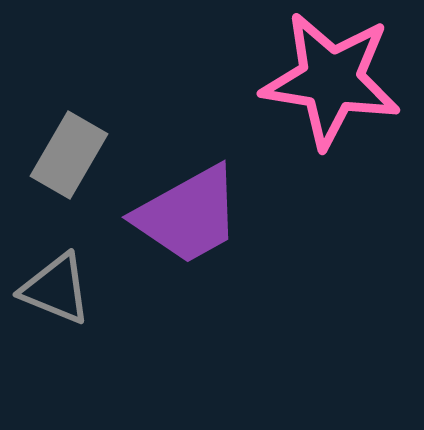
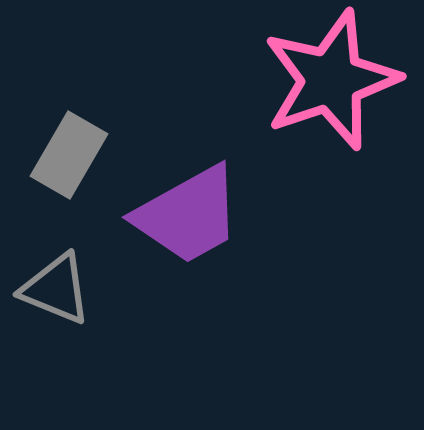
pink star: rotated 28 degrees counterclockwise
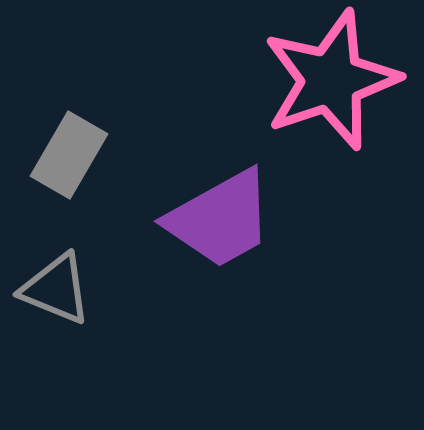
purple trapezoid: moved 32 px right, 4 px down
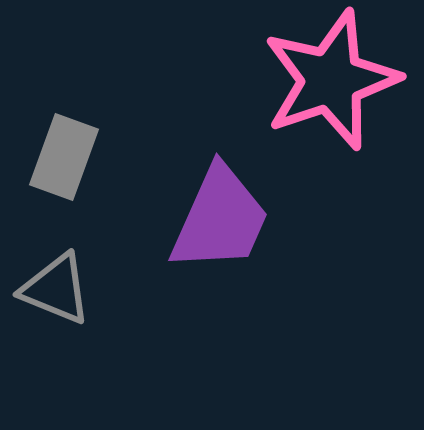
gray rectangle: moved 5 px left, 2 px down; rotated 10 degrees counterclockwise
purple trapezoid: rotated 37 degrees counterclockwise
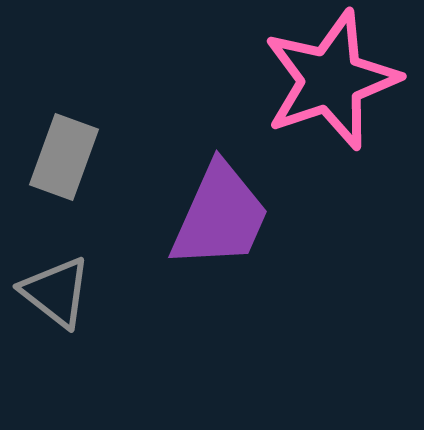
purple trapezoid: moved 3 px up
gray triangle: moved 3 px down; rotated 16 degrees clockwise
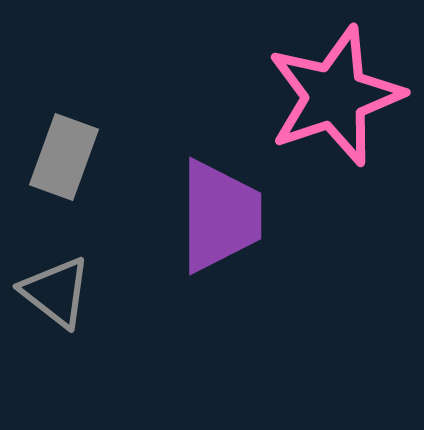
pink star: moved 4 px right, 16 px down
purple trapezoid: rotated 24 degrees counterclockwise
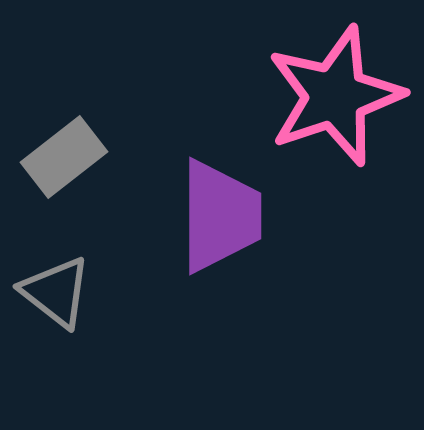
gray rectangle: rotated 32 degrees clockwise
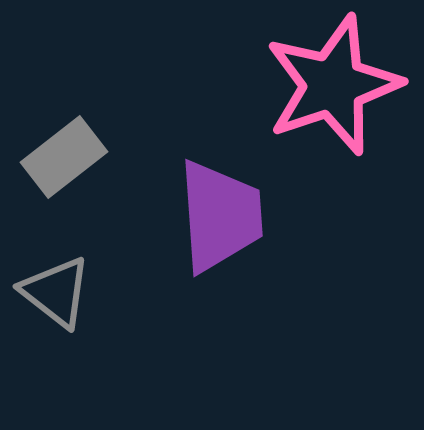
pink star: moved 2 px left, 11 px up
purple trapezoid: rotated 4 degrees counterclockwise
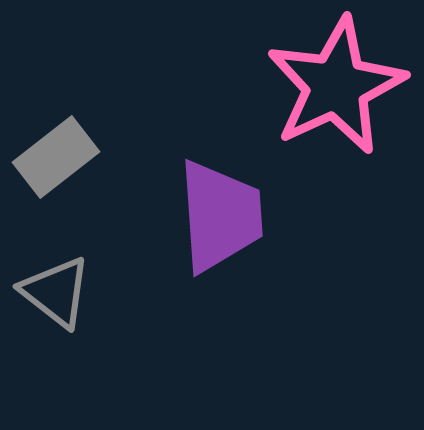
pink star: moved 3 px right, 1 px down; rotated 6 degrees counterclockwise
gray rectangle: moved 8 px left
